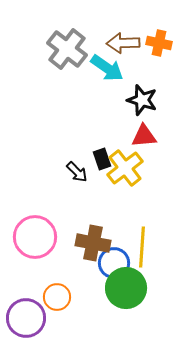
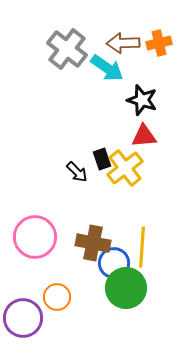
orange cross: rotated 25 degrees counterclockwise
purple circle: moved 3 px left
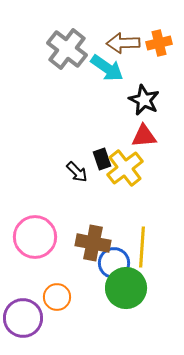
black star: moved 2 px right; rotated 8 degrees clockwise
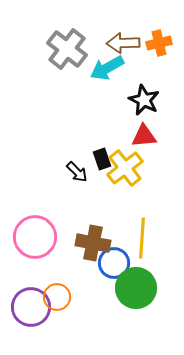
cyan arrow: rotated 116 degrees clockwise
yellow line: moved 9 px up
green circle: moved 10 px right
purple circle: moved 8 px right, 11 px up
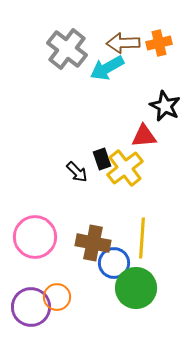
black star: moved 21 px right, 6 px down
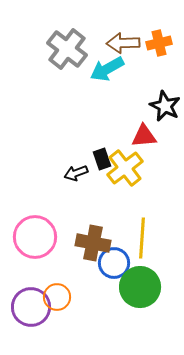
cyan arrow: moved 1 px down
black arrow: moved 1 px left, 1 px down; rotated 115 degrees clockwise
green circle: moved 4 px right, 1 px up
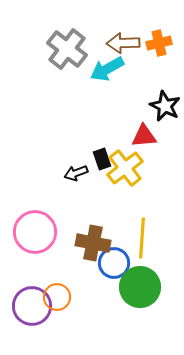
pink circle: moved 5 px up
purple circle: moved 1 px right, 1 px up
